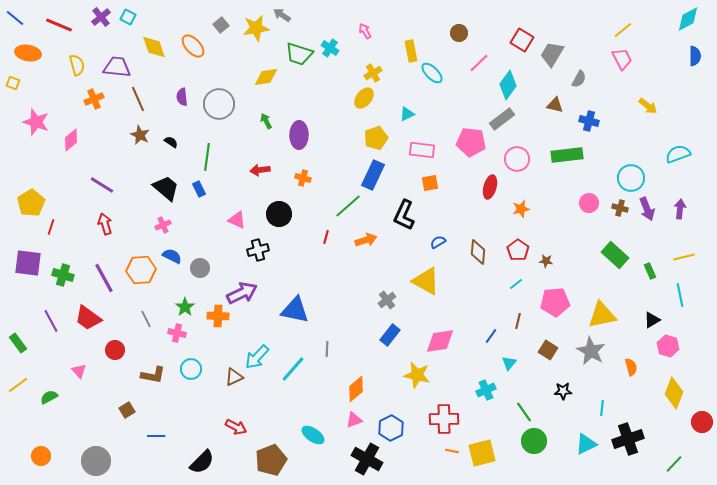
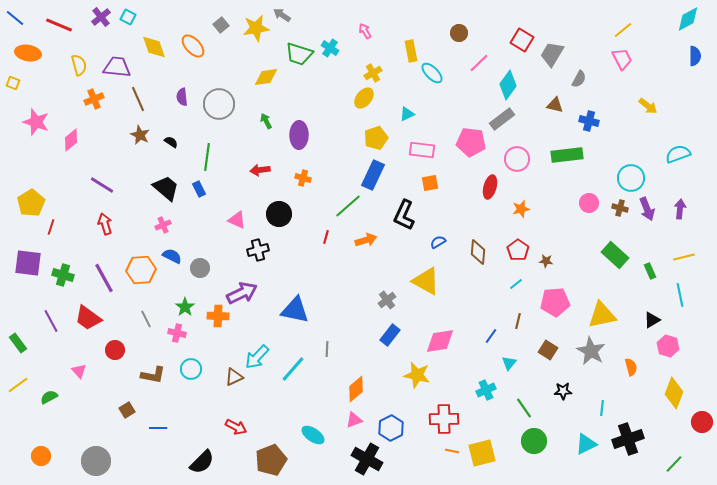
yellow semicircle at (77, 65): moved 2 px right
green line at (524, 412): moved 4 px up
blue line at (156, 436): moved 2 px right, 8 px up
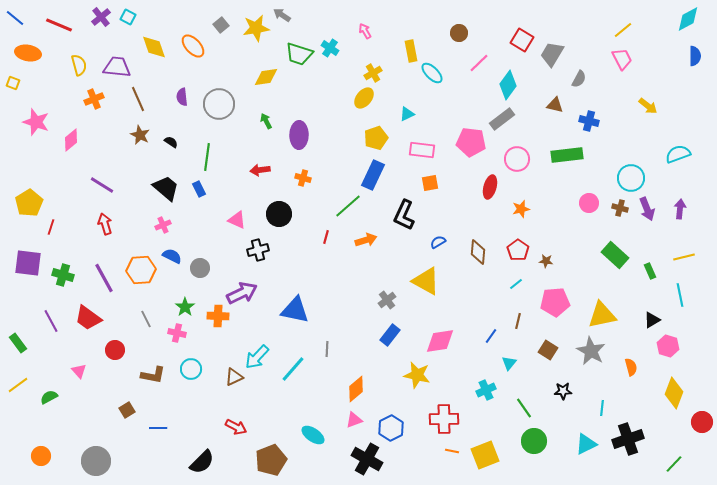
yellow pentagon at (31, 203): moved 2 px left
yellow square at (482, 453): moved 3 px right, 2 px down; rotated 8 degrees counterclockwise
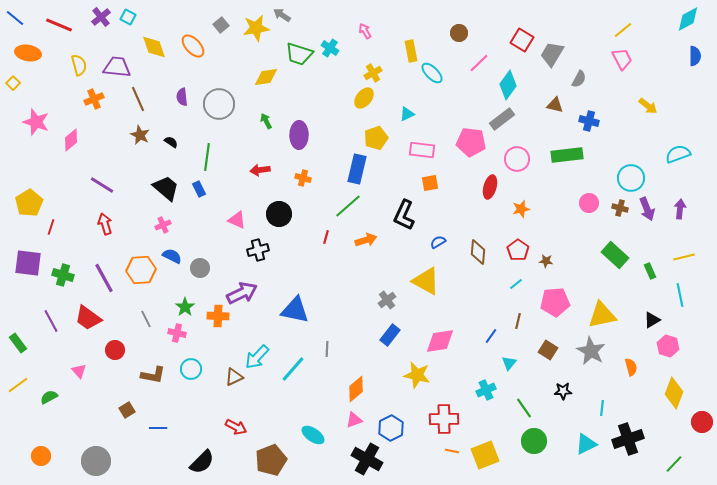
yellow square at (13, 83): rotated 24 degrees clockwise
blue rectangle at (373, 175): moved 16 px left, 6 px up; rotated 12 degrees counterclockwise
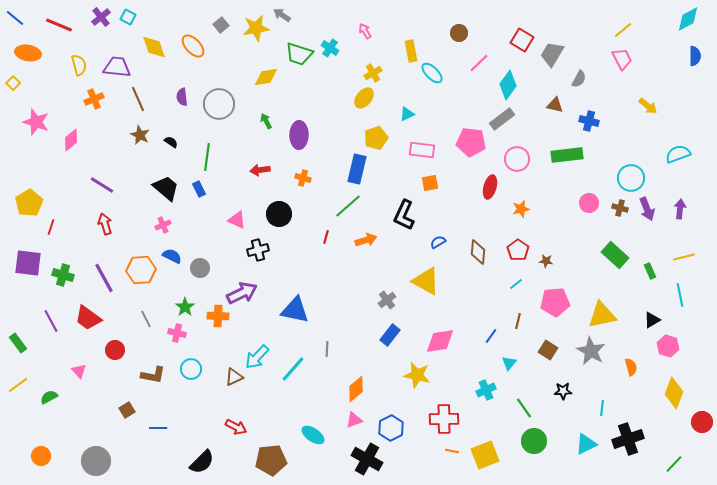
brown pentagon at (271, 460): rotated 16 degrees clockwise
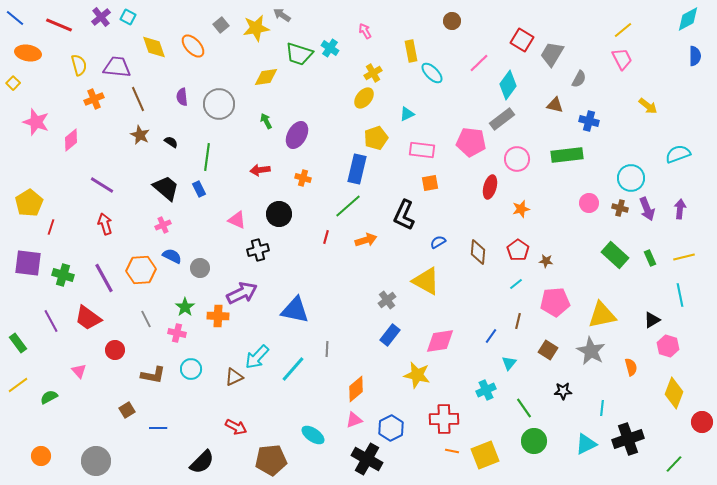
brown circle at (459, 33): moved 7 px left, 12 px up
purple ellipse at (299, 135): moved 2 px left; rotated 28 degrees clockwise
green rectangle at (650, 271): moved 13 px up
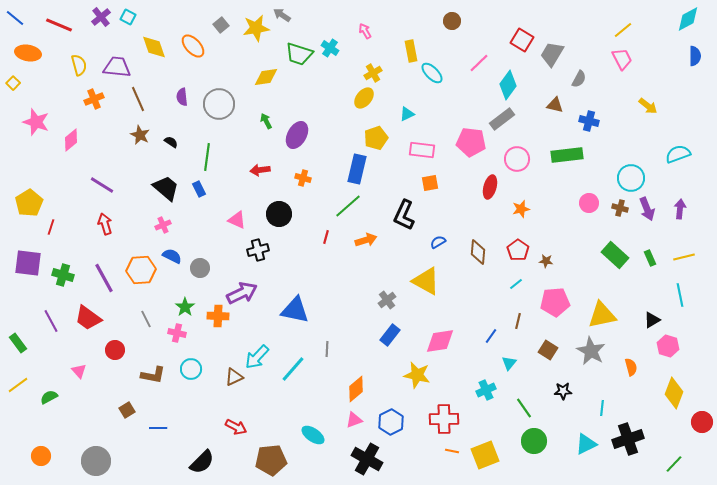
blue hexagon at (391, 428): moved 6 px up
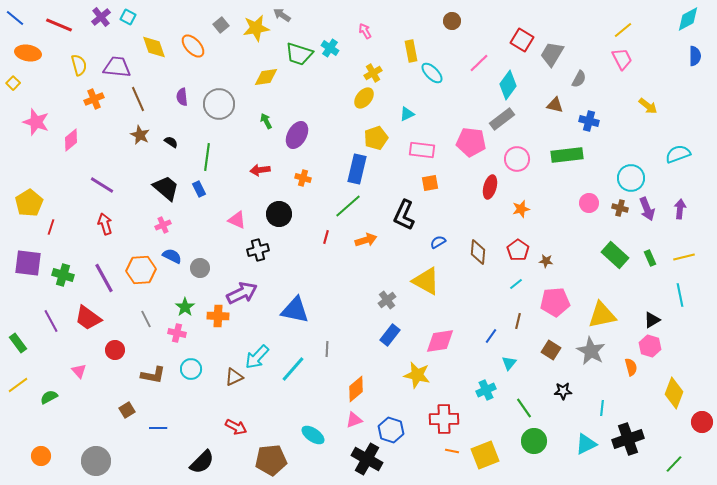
pink hexagon at (668, 346): moved 18 px left
brown square at (548, 350): moved 3 px right
blue hexagon at (391, 422): moved 8 px down; rotated 15 degrees counterclockwise
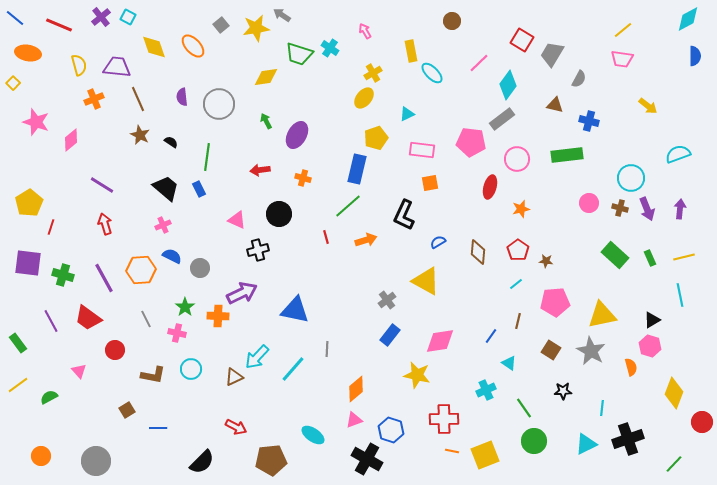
pink trapezoid at (622, 59): rotated 125 degrees clockwise
red line at (326, 237): rotated 32 degrees counterclockwise
cyan triangle at (509, 363): rotated 35 degrees counterclockwise
